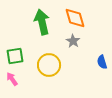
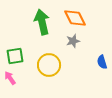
orange diamond: rotated 10 degrees counterclockwise
gray star: rotated 24 degrees clockwise
pink arrow: moved 2 px left, 1 px up
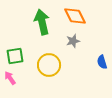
orange diamond: moved 2 px up
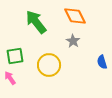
green arrow: moved 6 px left; rotated 25 degrees counterclockwise
gray star: rotated 24 degrees counterclockwise
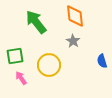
orange diamond: rotated 20 degrees clockwise
blue semicircle: moved 1 px up
pink arrow: moved 11 px right
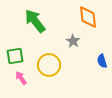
orange diamond: moved 13 px right, 1 px down
green arrow: moved 1 px left, 1 px up
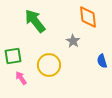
green square: moved 2 px left
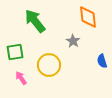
green square: moved 2 px right, 4 px up
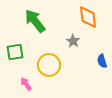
pink arrow: moved 5 px right, 6 px down
